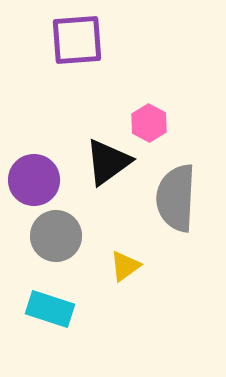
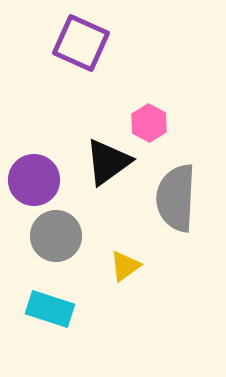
purple square: moved 4 px right, 3 px down; rotated 28 degrees clockwise
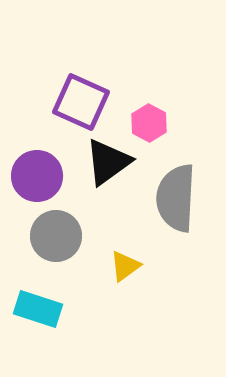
purple square: moved 59 px down
purple circle: moved 3 px right, 4 px up
cyan rectangle: moved 12 px left
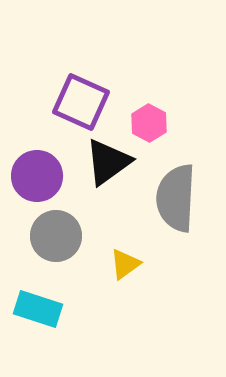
yellow triangle: moved 2 px up
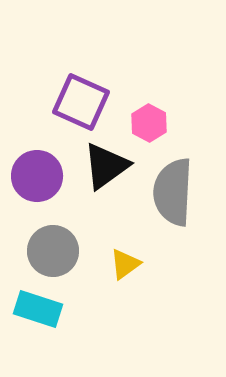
black triangle: moved 2 px left, 4 px down
gray semicircle: moved 3 px left, 6 px up
gray circle: moved 3 px left, 15 px down
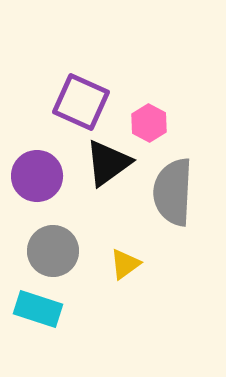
black triangle: moved 2 px right, 3 px up
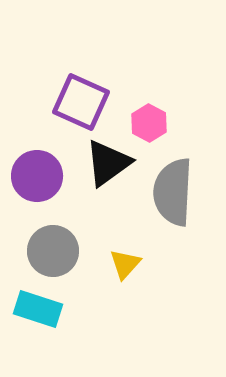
yellow triangle: rotated 12 degrees counterclockwise
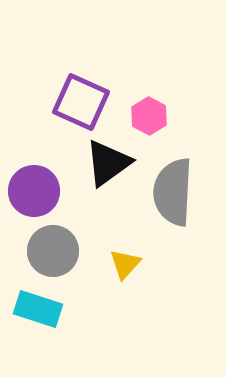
pink hexagon: moved 7 px up
purple circle: moved 3 px left, 15 px down
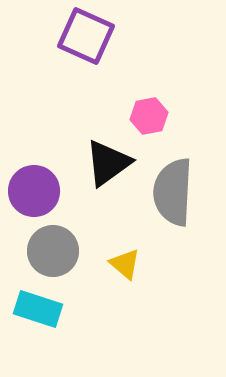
purple square: moved 5 px right, 66 px up
pink hexagon: rotated 21 degrees clockwise
yellow triangle: rotated 32 degrees counterclockwise
